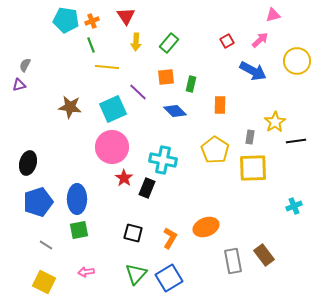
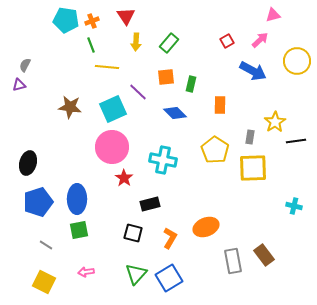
blue diamond at (175, 111): moved 2 px down
black rectangle at (147, 188): moved 3 px right, 16 px down; rotated 54 degrees clockwise
cyan cross at (294, 206): rotated 35 degrees clockwise
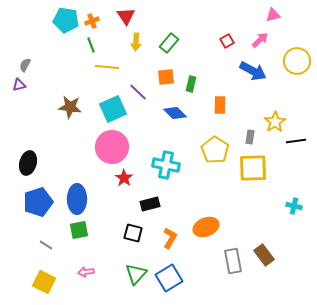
cyan cross at (163, 160): moved 3 px right, 5 px down
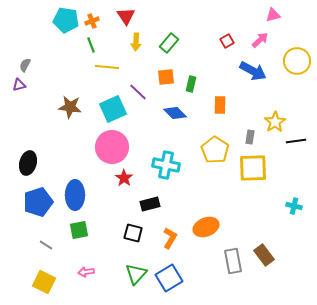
blue ellipse at (77, 199): moved 2 px left, 4 px up
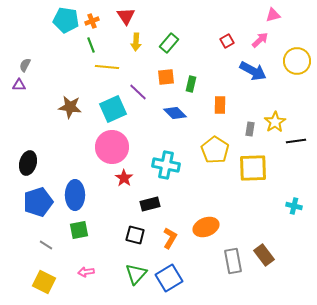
purple triangle at (19, 85): rotated 16 degrees clockwise
gray rectangle at (250, 137): moved 8 px up
black square at (133, 233): moved 2 px right, 2 px down
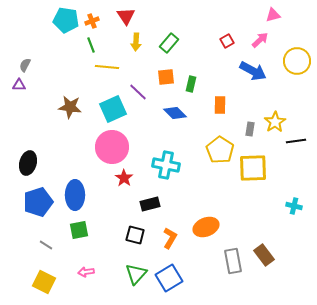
yellow pentagon at (215, 150): moved 5 px right
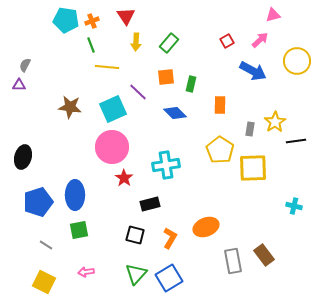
black ellipse at (28, 163): moved 5 px left, 6 px up
cyan cross at (166, 165): rotated 20 degrees counterclockwise
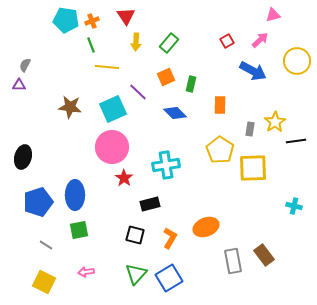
orange square at (166, 77): rotated 18 degrees counterclockwise
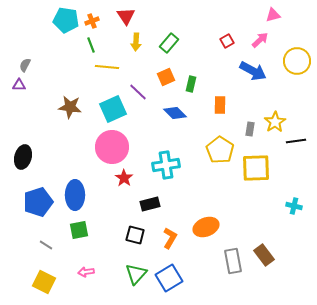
yellow square at (253, 168): moved 3 px right
